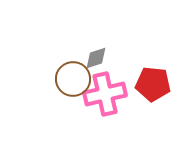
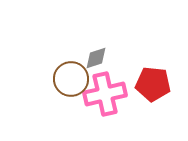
brown circle: moved 2 px left
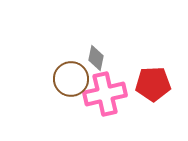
gray diamond: rotated 60 degrees counterclockwise
red pentagon: rotated 8 degrees counterclockwise
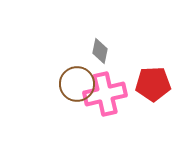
gray diamond: moved 4 px right, 7 px up
brown circle: moved 6 px right, 5 px down
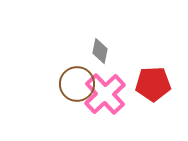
pink cross: rotated 30 degrees counterclockwise
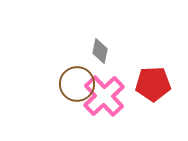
pink cross: moved 1 px left, 2 px down
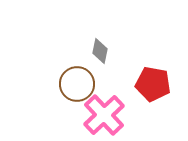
red pentagon: rotated 12 degrees clockwise
pink cross: moved 19 px down
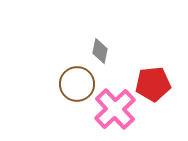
red pentagon: rotated 16 degrees counterclockwise
pink cross: moved 11 px right, 6 px up
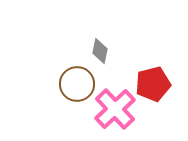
red pentagon: rotated 8 degrees counterclockwise
